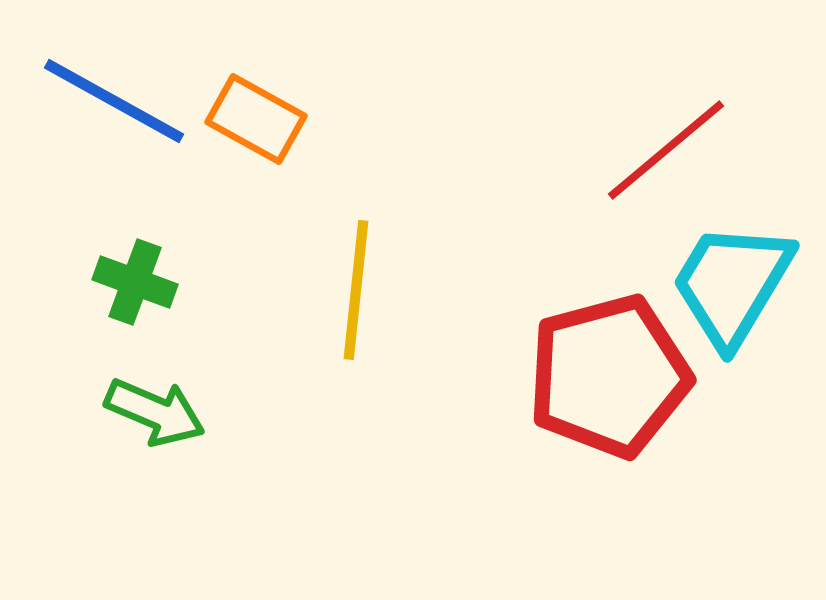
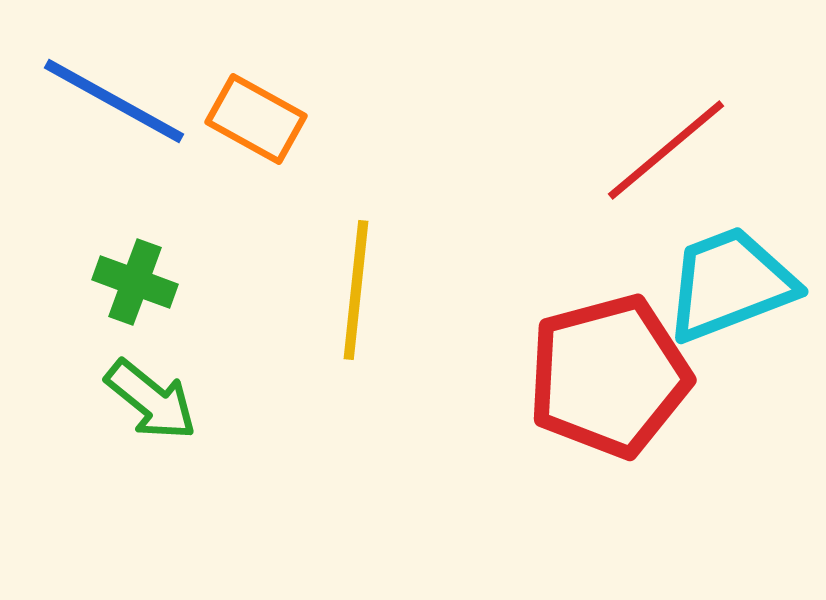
cyan trapezoid: moved 2 px left; rotated 38 degrees clockwise
green arrow: moved 4 px left, 12 px up; rotated 16 degrees clockwise
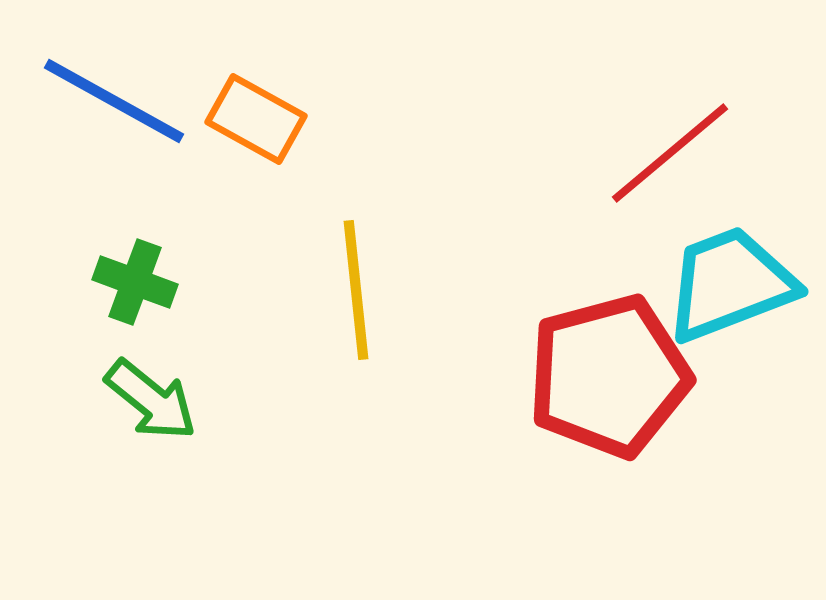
red line: moved 4 px right, 3 px down
yellow line: rotated 12 degrees counterclockwise
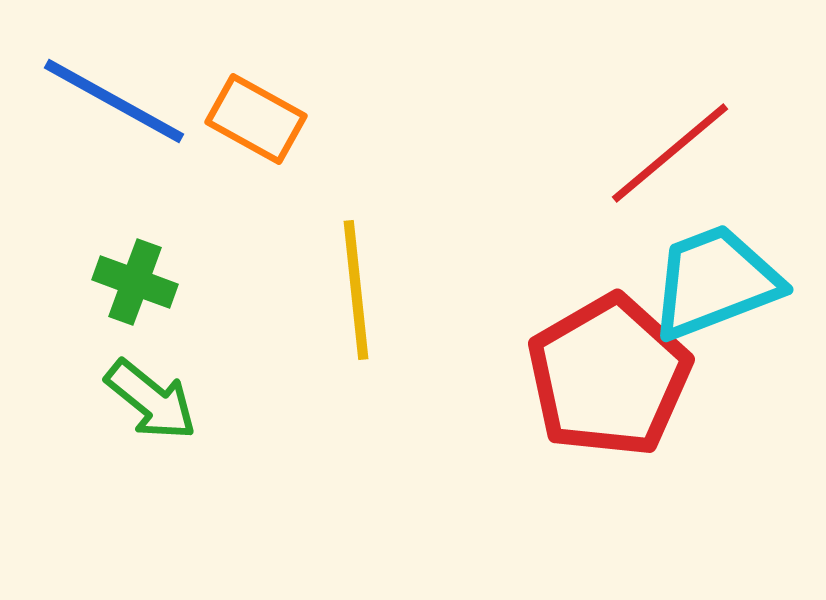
cyan trapezoid: moved 15 px left, 2 px up
red pentagon: rotated 15 degrees counterclockwise
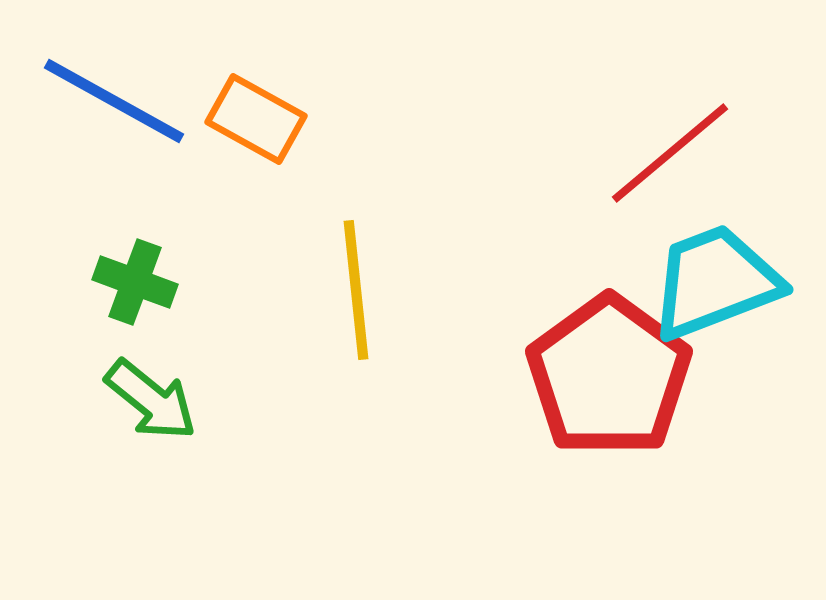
red pentagon: rotated 6 degrees counterclockwise
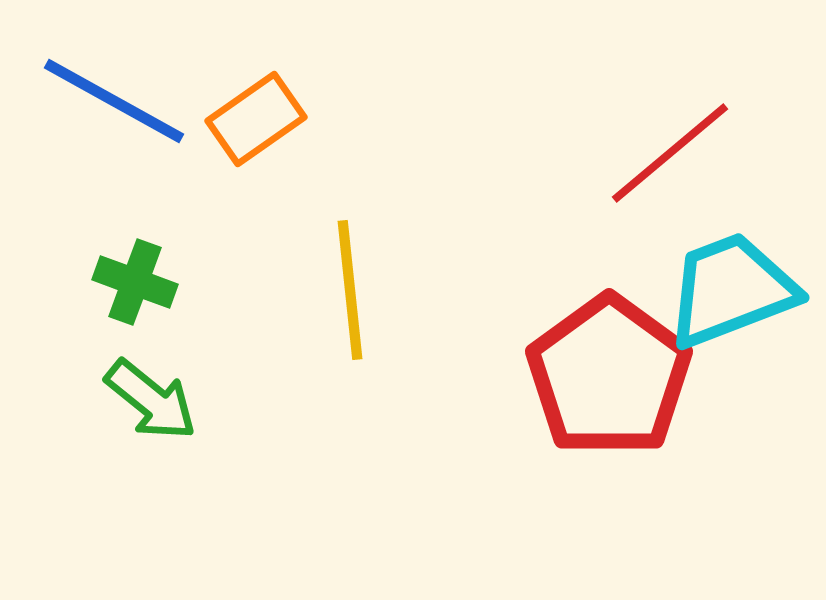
orange rectangle: rotated 64 degrees counterclockwise
cyan trapezoid: moved 16 px right, 8 px down
yellow line: moved 6 px left
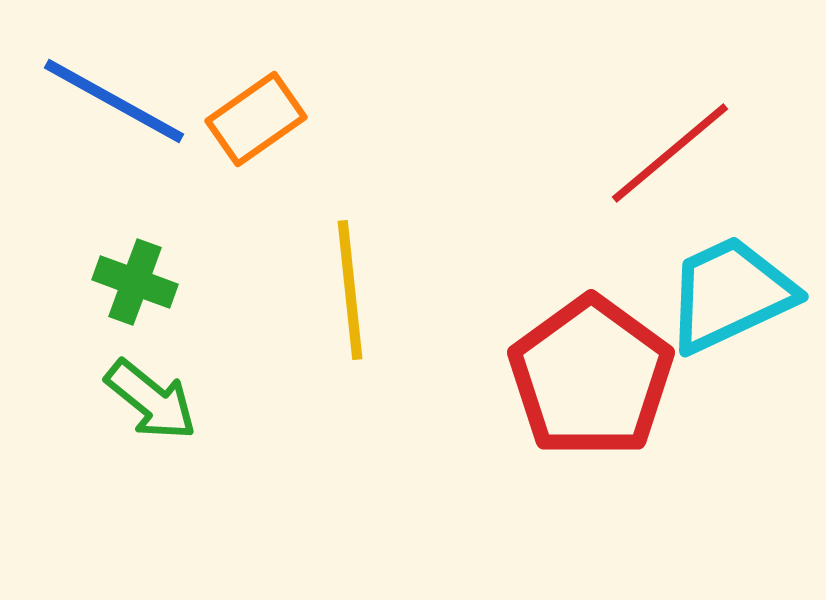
cyan trapezoid: moved 1 px left, 4 px down; rotated 4 degrees counterclockwise
red pentagon: moved 18 px left, 1 px down
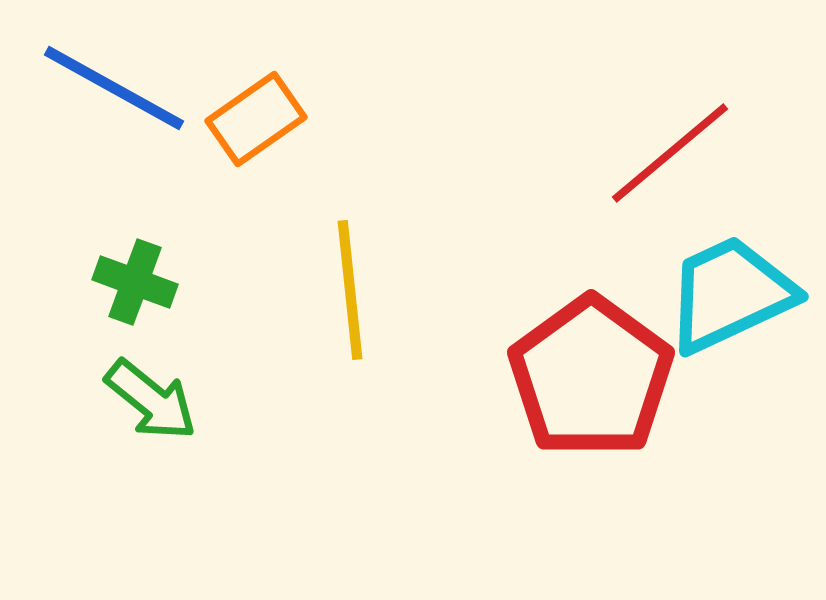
blue line: moved 13 px up
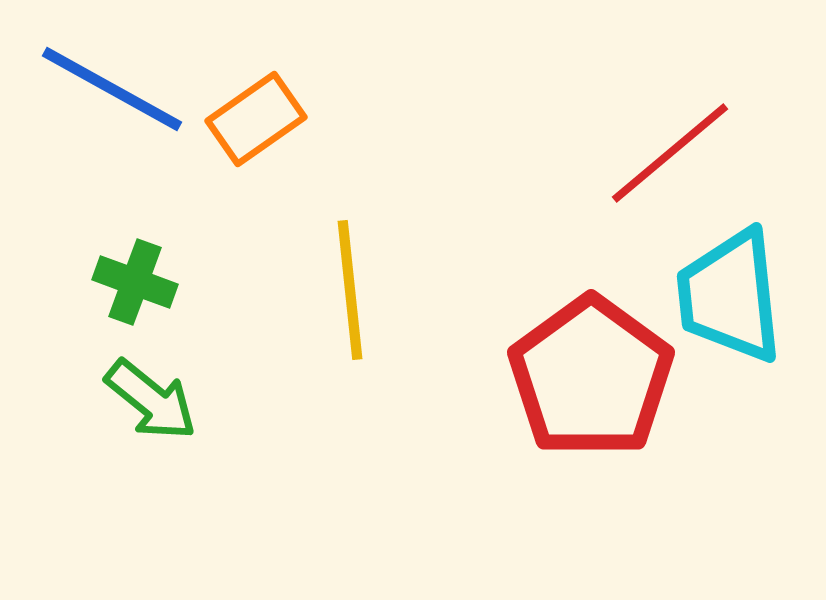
blue line: moved 2 px left, 1 px down
cyan trapezoid: moved 2 px down; rotated 71 degrees counterclockwise
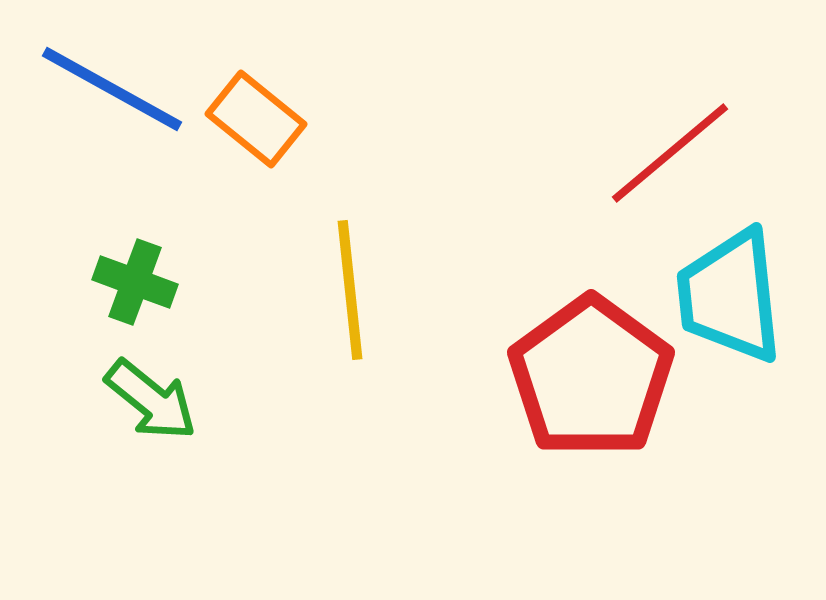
orange rectangle: rotated 74 degrees clockwise
